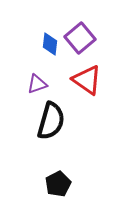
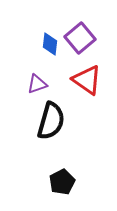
black pentagon: moved 4 px right, 2 px up
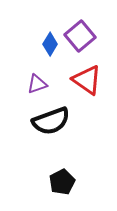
purple square: moved 2 px up
blue diamond: rotated 25 degrees clockwise
black semicircle: rotated 54 degrees clockwise
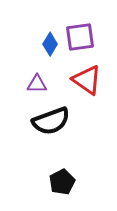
purple square: moved 1 px down; rotated 32 degrees clockwise
purple triangle: rotated 20 degrees clockwise
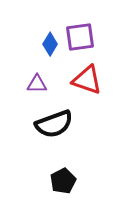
red triangle: rotated 16 degrees counterclockwise
black semicircle: moved 3 px right, 3 px down
black pentagon: moved 1 px right, 1 px up
